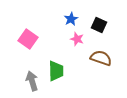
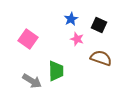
gray arrow: rotated 138 degrees clockwise
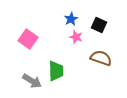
pink star: moved 1 px left, 2 px up
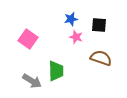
blue star: rotated 16 degrees clockwise
black square: rotated 21 degrees counterclockwise
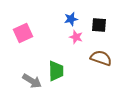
pink square: moved 5 px left, 6 px up; rotated 30 degrees clockwise
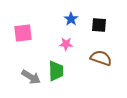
blue star: rotated 24 degrees counterclockwise
pink square: rotated 18 degrees clockwise
pink star: moved 10 px left, 7 px down; rotated 16 degrees counterclockwise
gray arrow: moved 1 px left, 4 px up
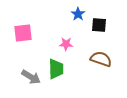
blue star: moved 7 px right, 5 px up
brown semicircle: moved 1 px down
green trapezoid: moved 2 px up
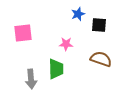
blue star: rotated 16 degrees clockwise
gray arrow: moved 2 px down; rotated 54 degrees clockwise
